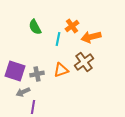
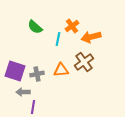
green semicircle: rotated 21 degrees counterclockwise
orange triangle: rotated 14 degrees clockwise
gray arrow: rotated 24 degrees clockwise
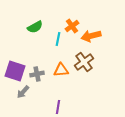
green semicircle: rotated 70 degrees counterclockwise
orange arrow: moved 1 px up
gray arrow: rotated 48 degrees counterclockwise
purple line: moved 25 px right
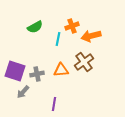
orange cross: rotated 16 degrees clockwise
purple line: moved 4 px left, 3 px up
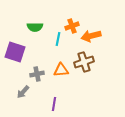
green semicircle: rotated 28 degrees clockwise
brown cross: rotated 18 degrees clockwise
purple square: moved 19 px up
